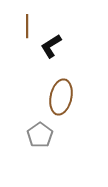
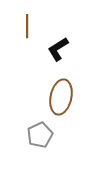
black L-shape: moved 7 px right, 3 px down
gray pentagon: rotated 10 degrees clockwise
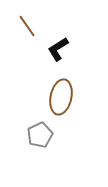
brown line: rotated 35 degrees counterclockwise
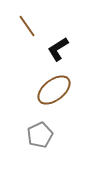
brown ellipse: moved 7 px left, 7 px up; rotated 40 degrees clockwise
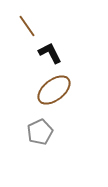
black L-shape: moved 8 px left, 4 px down; rotated 95 degrees clockwise
gray pentagon: moved 3 px up
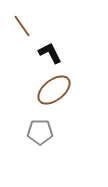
brown line: moved 5 px left
gray pentagon: rotated 25 degrees clockwise
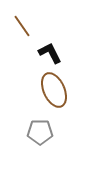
brown ellipse: rotated 76 degrees counterclockwise
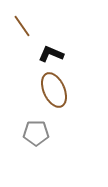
black L-shape: moved 1 px right, 1 px down; rotated 40 degrees counterclockwise
gray pentagon: moved 4 px left, 1 px down
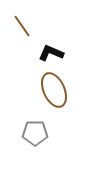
black L-shape: moved 1 px up
gray pentagon: moved 1 px left
